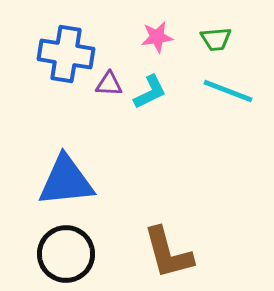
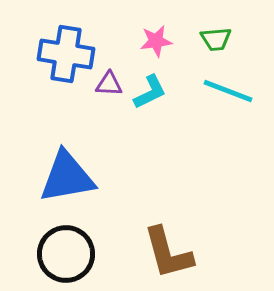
pink star: moved 1 px left, 4 px down
blue triangle: moved 1 px right, 4 px up; rotated 4 degrees counterclockwise
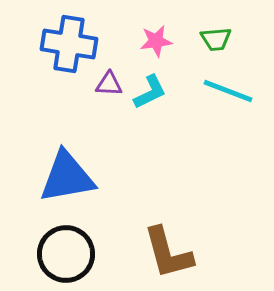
blue cross: moved 3 px right, 10 px up
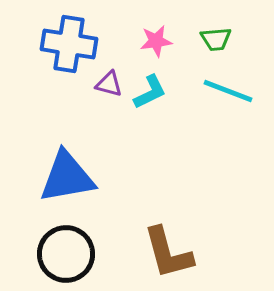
purple triangle: rotated 12 degrees clockwise
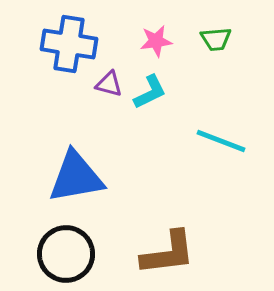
cyan line: moved 7 px left, 50 px down
blue triangle: moved 9 px right
brown L-shape: rotated 82 degrees counterclockwise
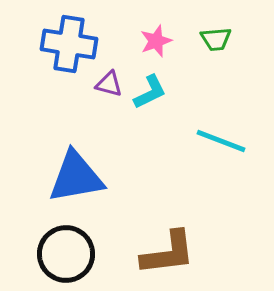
pink star: rotated 12 degrees counterclockwise
